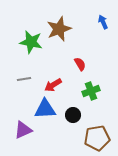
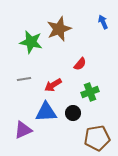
red semicircle: rotated 72 degrees clockwise
green cross: moved 1 px left, 1 px down
blue triangle: moved 1 px right, 3 px down
black circle: moved 2 px up
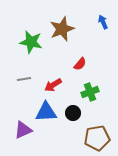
brown star: moved 3 px right
